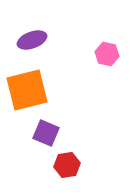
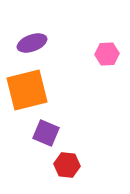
purple ellipse: moved 3 px down
pink hexagon: rotated 15 degrees counterclockwise
red hexagon: rotated 15 degrees clockwise
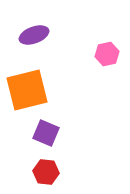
purple ellipse: moved 2 px right, 8 px up
pink hexagon: rotated 10 degrees counterclockwise
red hexagon: moved 21 px left, 7 px down
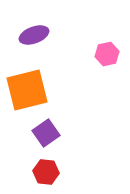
purple square: rotated 32 degrees clockwise
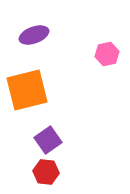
purple square: moved 2 px right, 7 px down
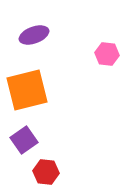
pink hexagon: rotated 20 degrees clockwise
purple square: moved 24 px left
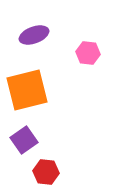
pink hexagon: moved 19 px left, 1 px up
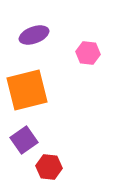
red hexagon: moved 3 px right, 5 px up
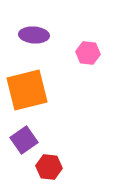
purple ellipse: rotated 24 degrees clockwise
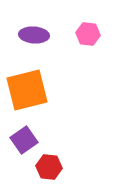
pink hexagon: moved 19 px up
